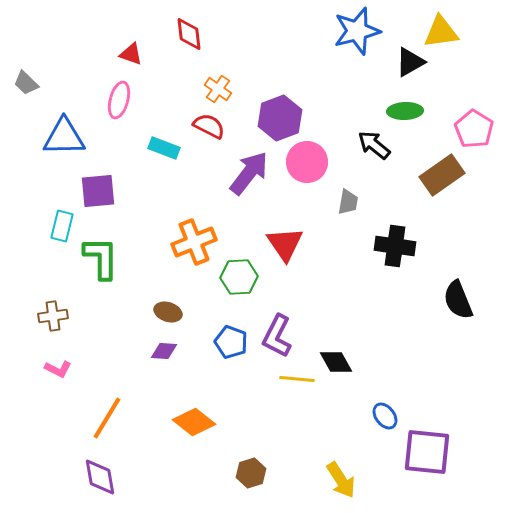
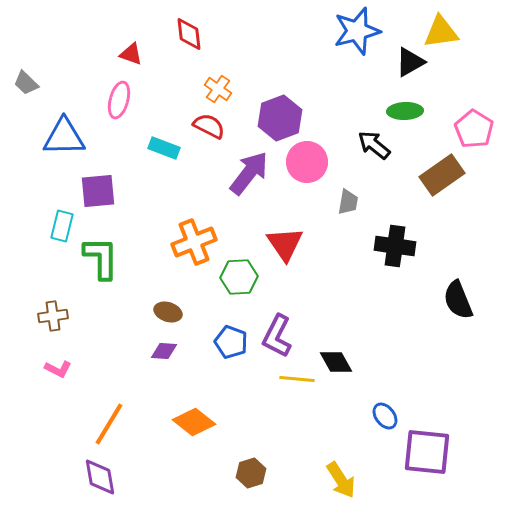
orange line at (107, 418): moved 2 px right, 6 px down
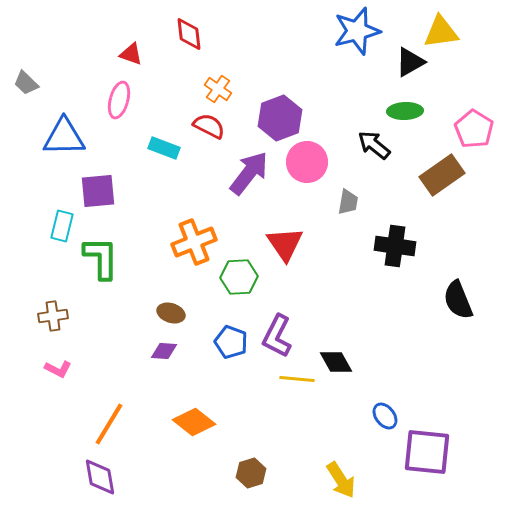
brown ellipse at (168, 312): moved 3 px right, 1 px down
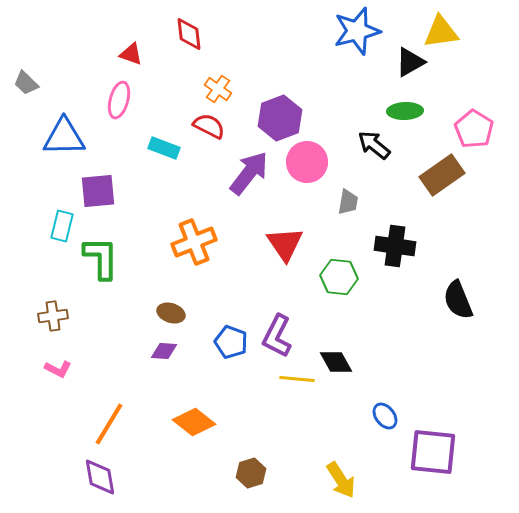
green hexagon at (239, 277): moved 100 px right; rotated 9 degrees clockwise
purple square at (427, 452): moved 6 px right
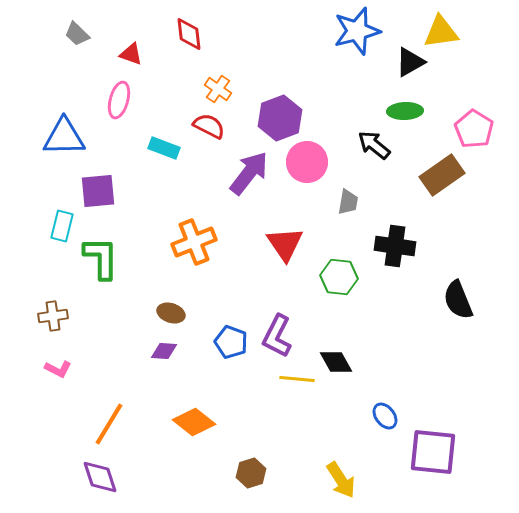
gray trapezoid at (26, 83): moved 51 px right, 49 px up
purple diamond at (100, 477): rotated 9 degrees counterclockwise
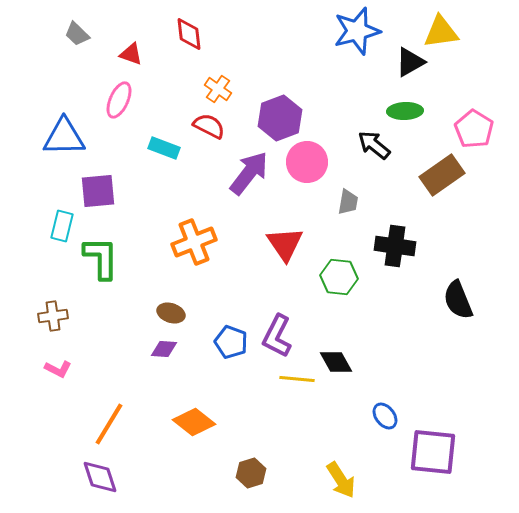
pink ellipse at (119, 100): rotated 9 degrees clockwise
purple diamond at (164, 351): moved 2 px up
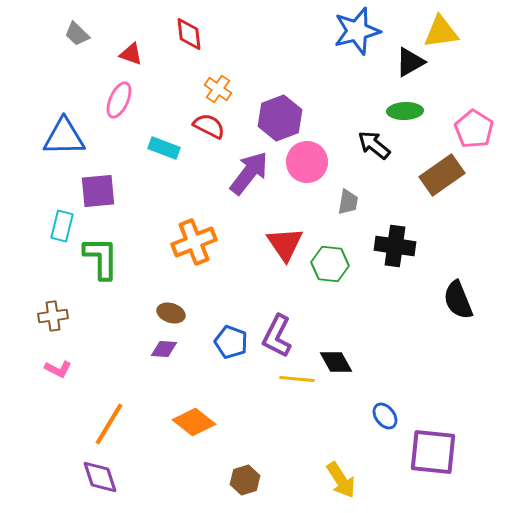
green hexagon at (339, 277): moved 9 px left, 13 px up
brown hexagon at (251, 473): moved 6 px left, 7 px down
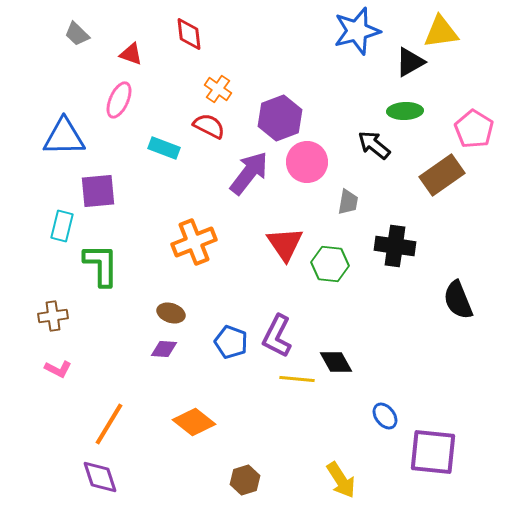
green L-shape at (101, 258): moved 7 px down
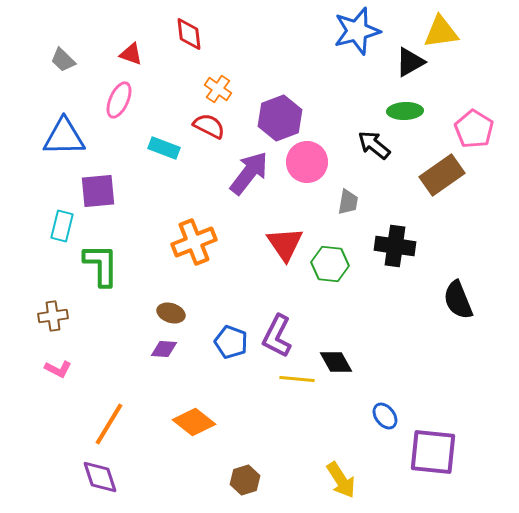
gray trapezoid at (77, 34): moved 14 px left, 26 px down
